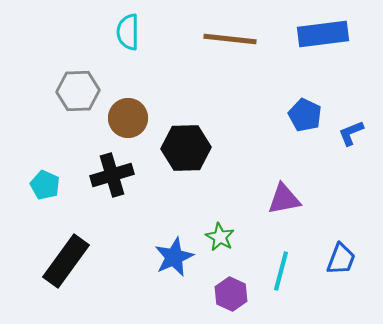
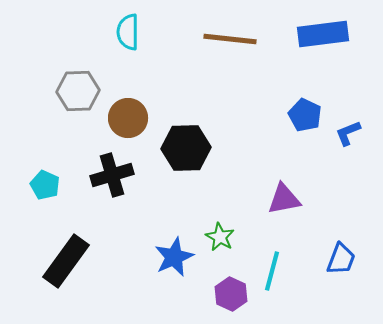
blue L-shape: moved 3 px left
cyan line: moved 9 px left
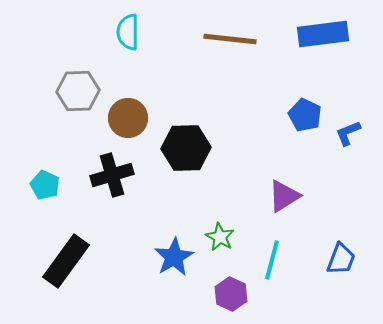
purple triangle: moved 3 px up; rotated 21 degrees counterclockwise
blue star: rotated 6 degrees counterclockwise
cyan line: moved 11 px up
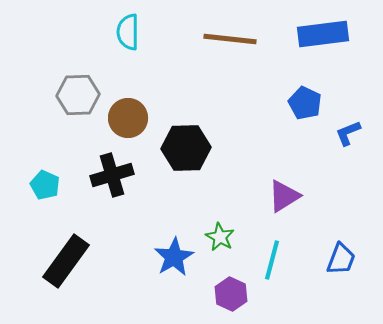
gray hexagon: moved 4 px down
blue pentagon: moved 12 px up
